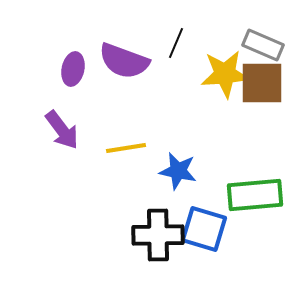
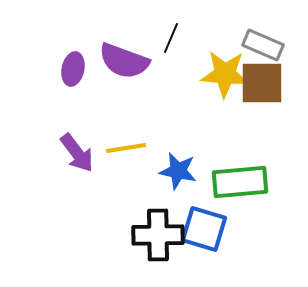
black line: moved 5 px left, 5 px up
yellow star: rotated 9 degrees clockwise
purple arrow: moved 15 px right, 23 px down
green rectangle: moved 15 px left, 13 px up
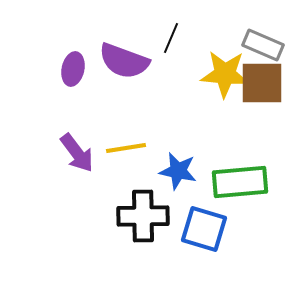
black cross: moved 15 px left, 19 px up
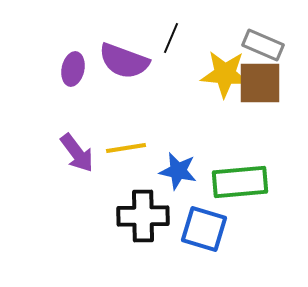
brown square: moved 2 px left
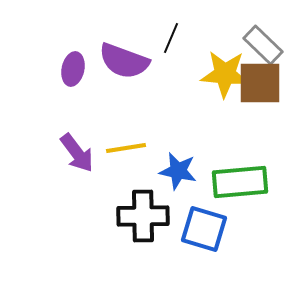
gray rectangle: rotated 21 degrees clockwise
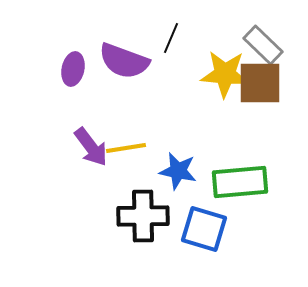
purple arrow: moved 14 px right, 6 px up
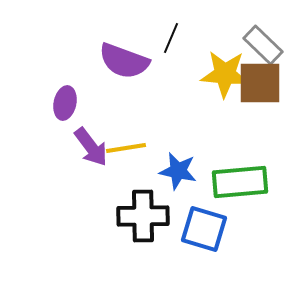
purple ellipse: moved 8 px left, 34 px down
